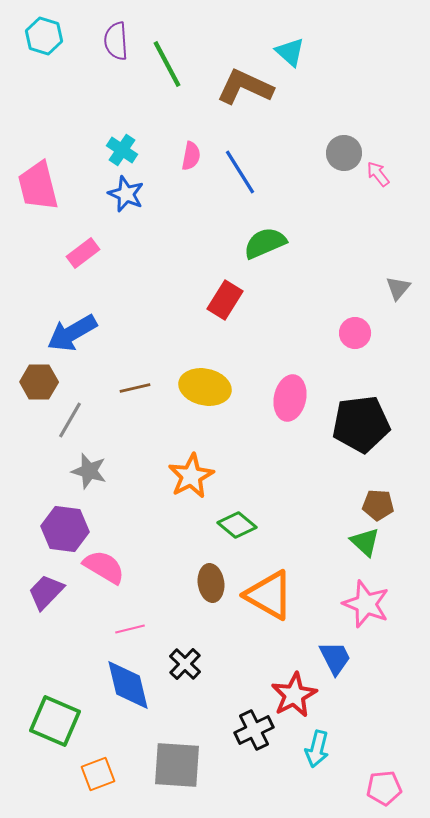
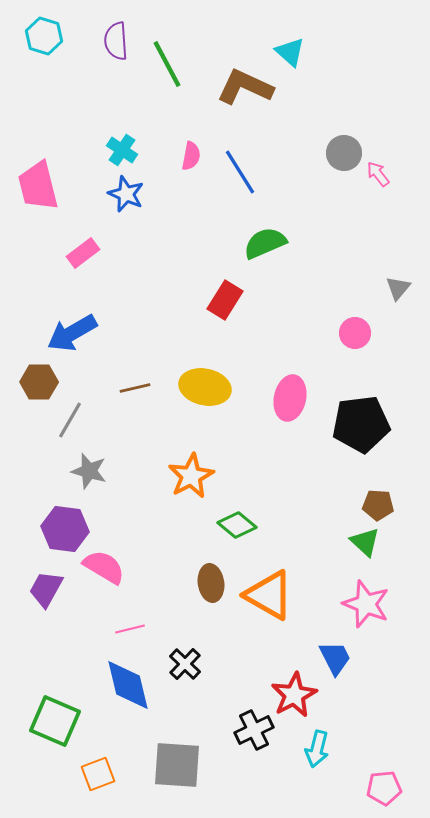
purple trapezoid at (46, 592): moved 3 px up; rotated 15 degrees counterclockwise
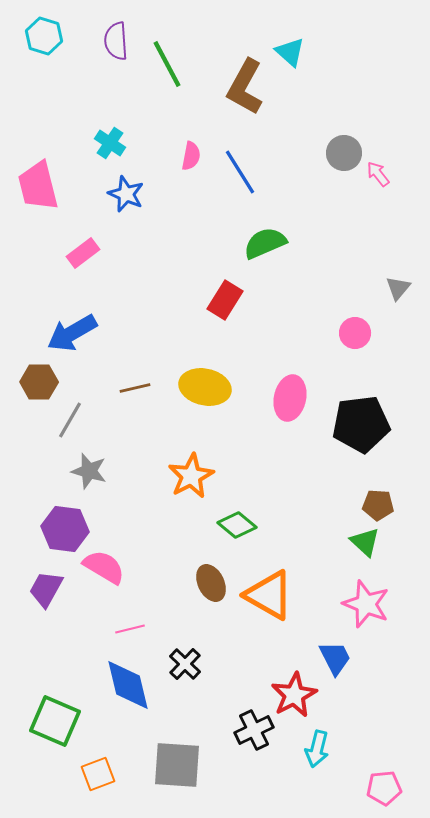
brown L-shape at (245, 87): rotated 86 degrees counterclockwise
cyan cross at (122, 150): moved 12 px left, 7 px up
brown ellipse at (211, 583): rotated 18 degrees counterclockwise
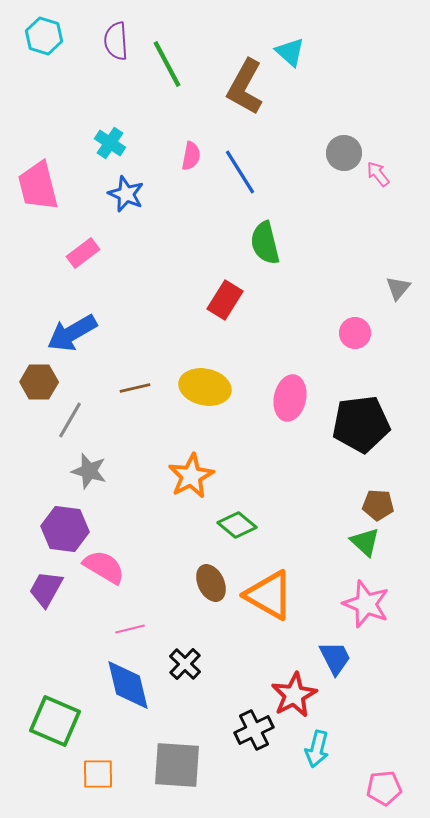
green semicircle at (265, 243): rotated 81 degrees counterclockwise
orange square at (98, 774): rotated 20 degrees clockwise
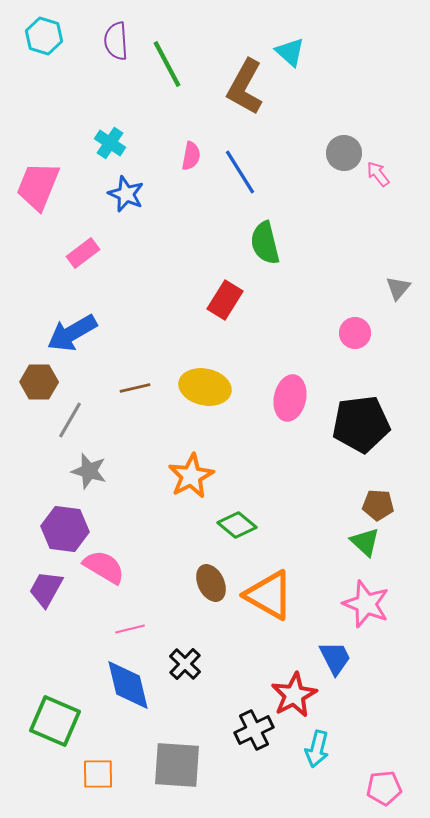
pink trapezoid at (38, 186): rotated 36 degrees clockwise
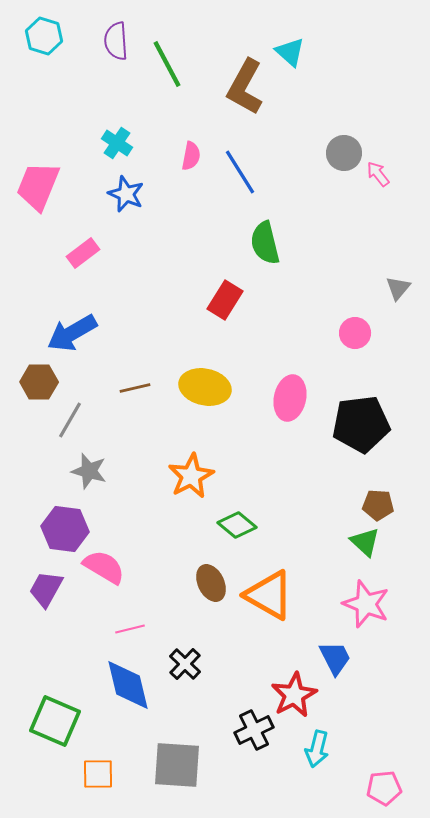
cyan cross at (110, 143): moved 7 px right
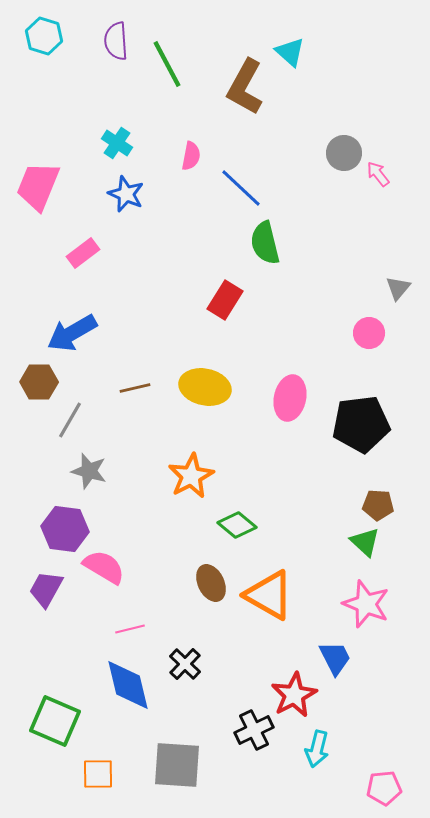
blue line at (240, 172): moved 1 px right, 16 px down; rotated 15 degrees counterclockwise
pink circle at (355, 333): moved 14 px right
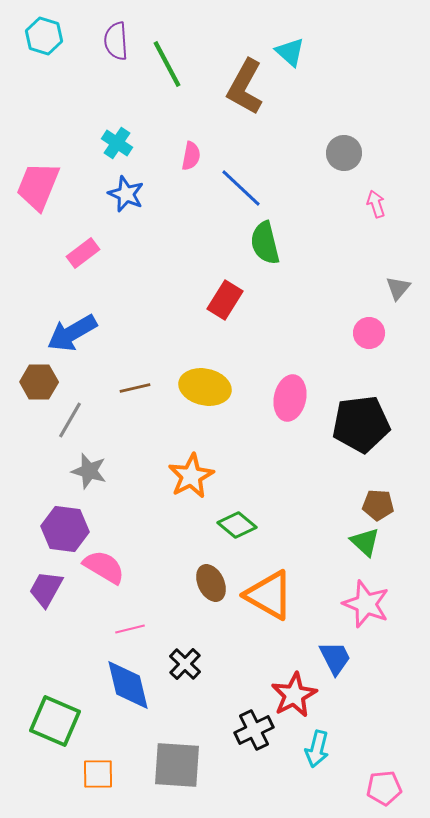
pink arrow at (378, 174): moved 2 px left, 30 px down; rotated 20 degrees clockwise
